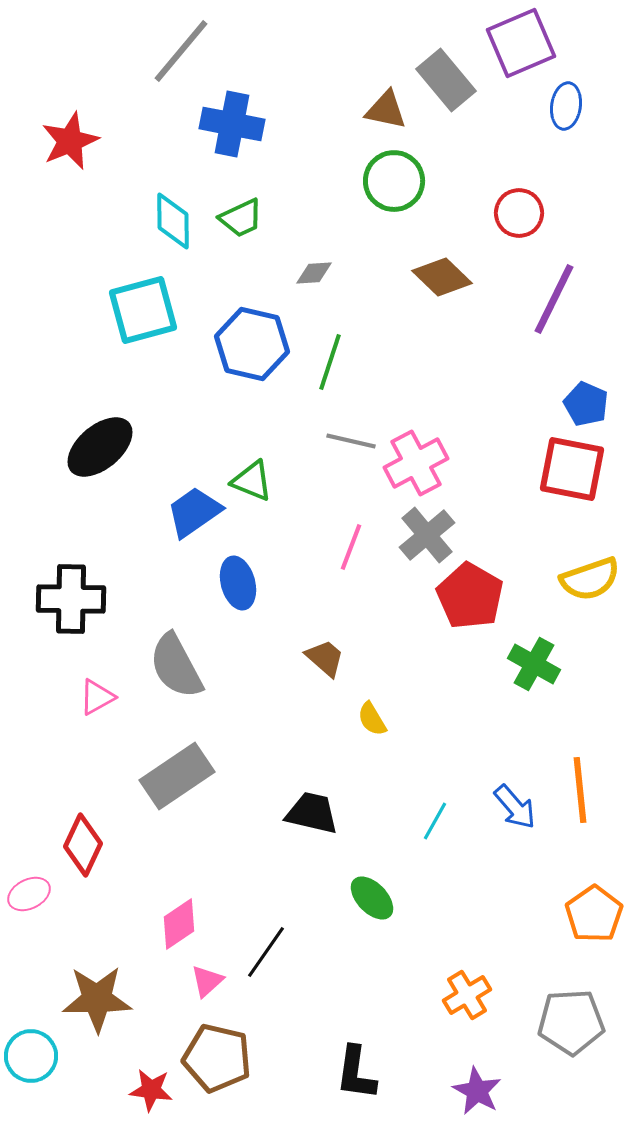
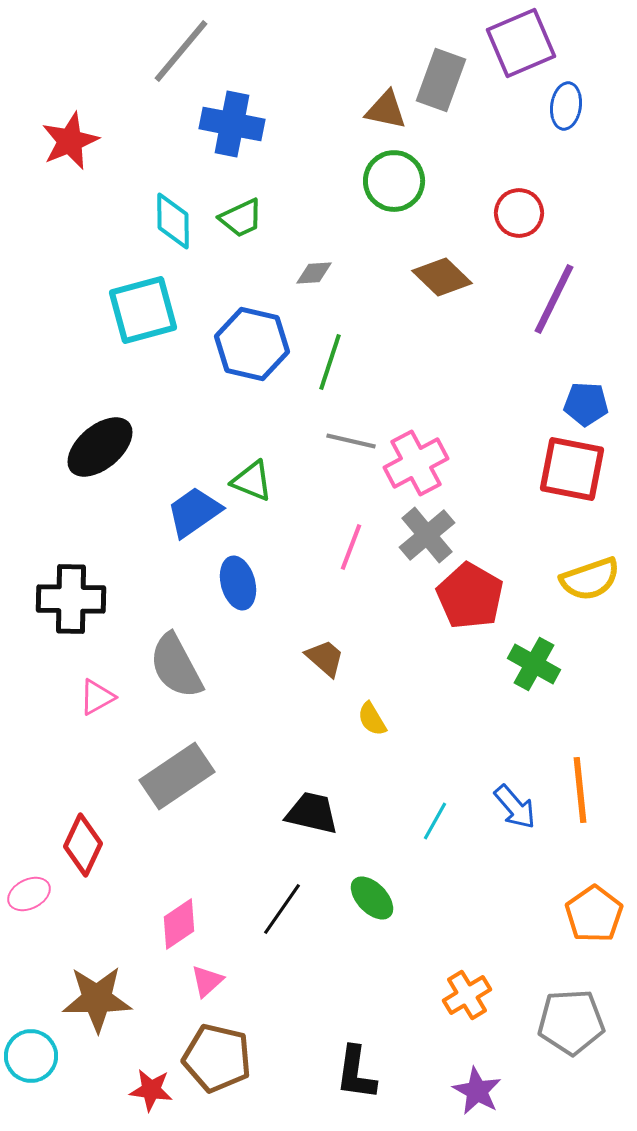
gray rectangle at (446, 80): moved 5 px left; rotated 60 degrees clockwise
blue pentagon at (586, 404): rotated 21 degrees counterclockwise
black line at (266, 952): moved 16 px right, 43 px up
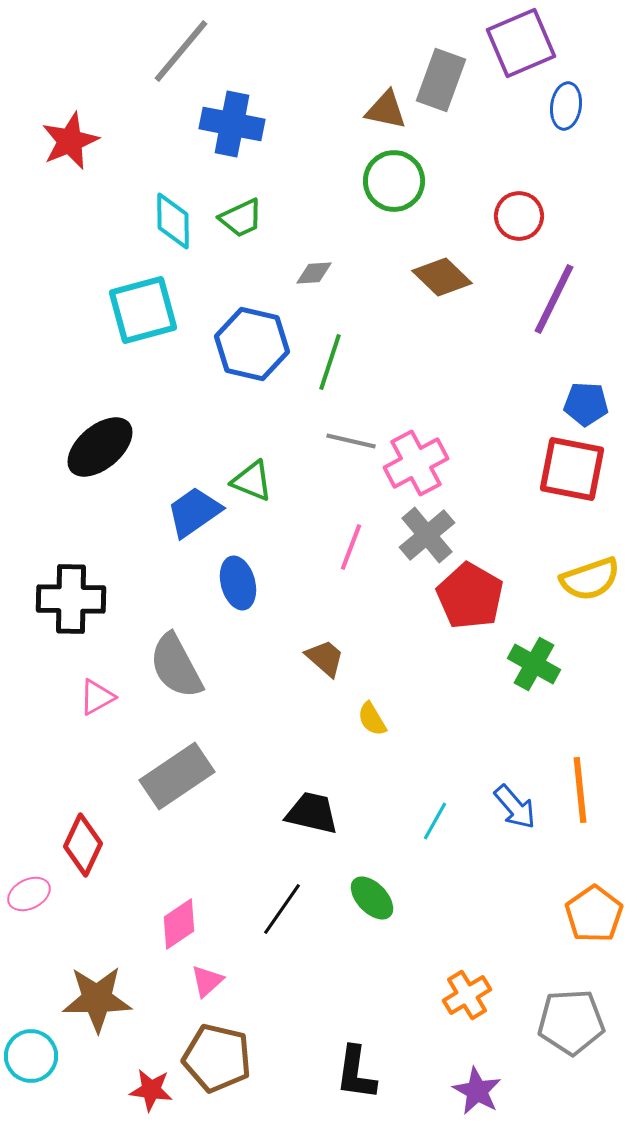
red circle at (519, 213): moved 3 px down
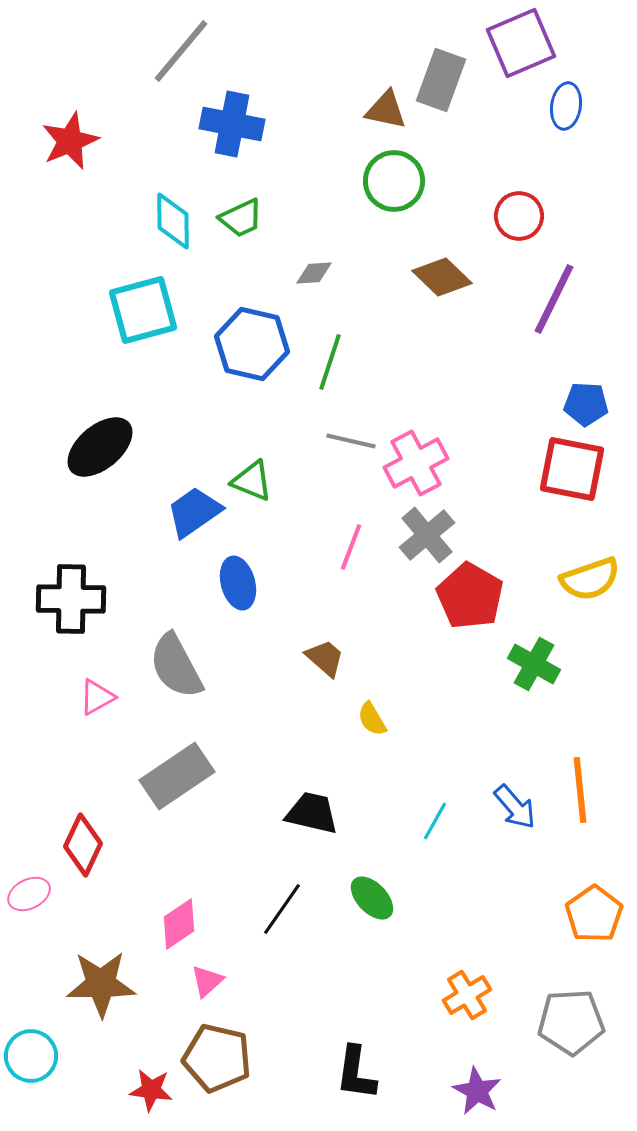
brown star at (97, 999): moved 4 px right, 15 px up
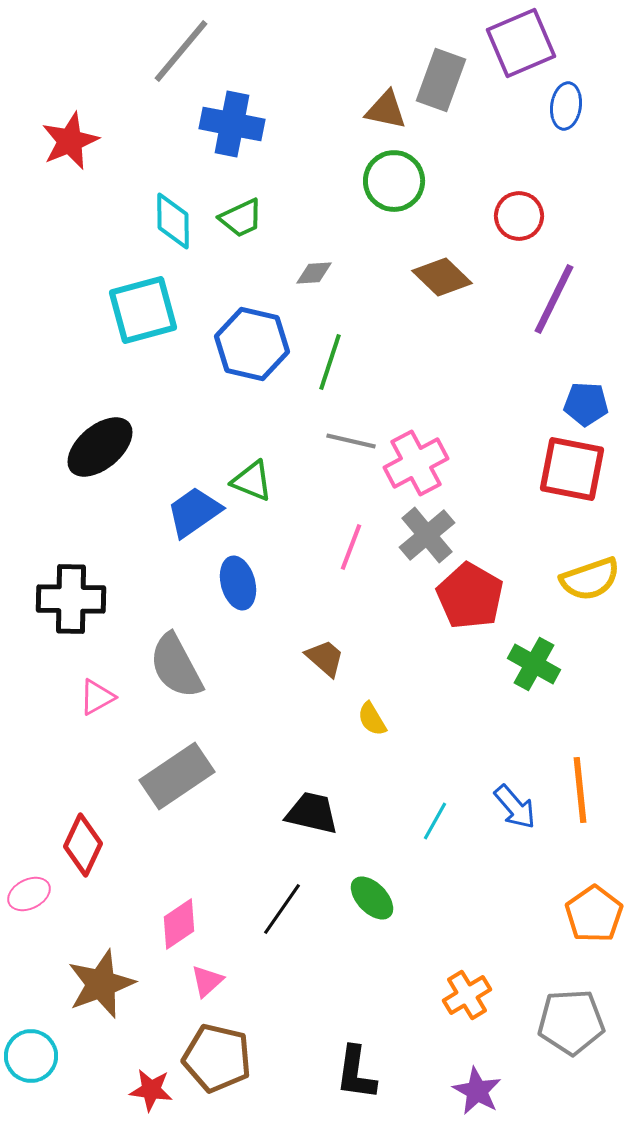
brown star at (101, 984): rotated 20 degrees counterclockwise
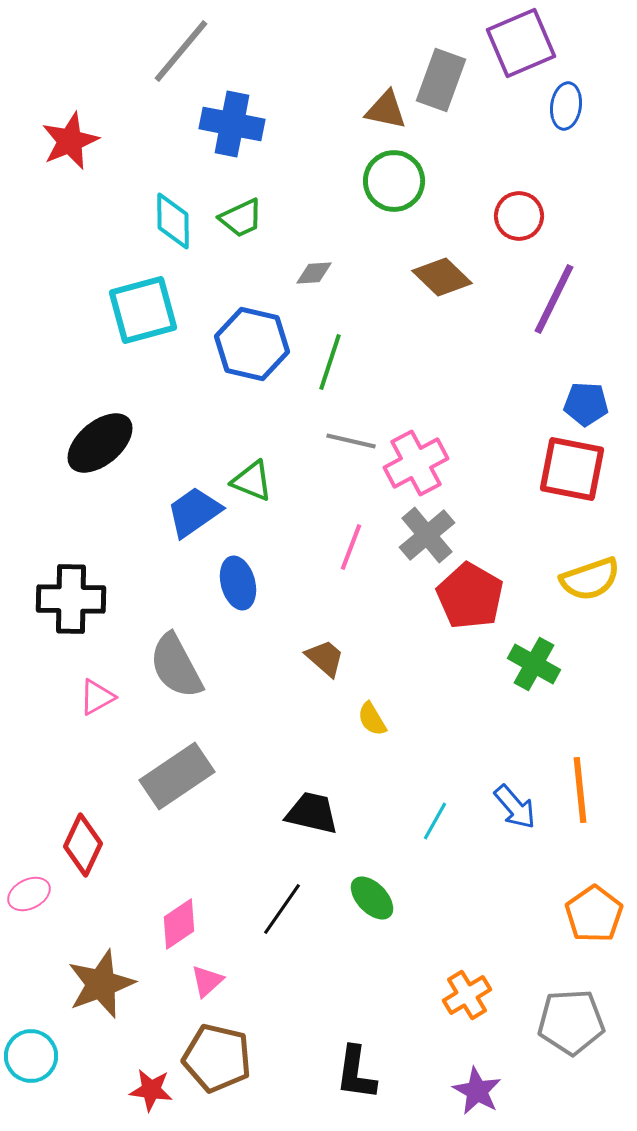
black ellipse at (100, 447): moved 4 px up
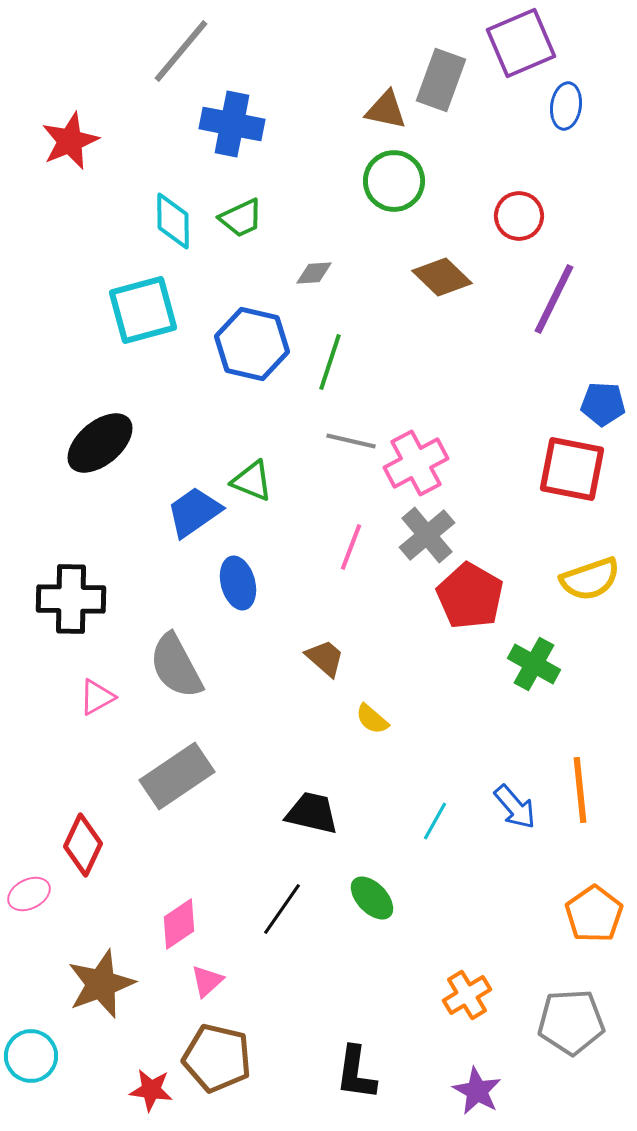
blue pentagon at (586, 404): moved 17 px right
yellow semicircle at (372, 719): rotated 18 degrees counterclockwise
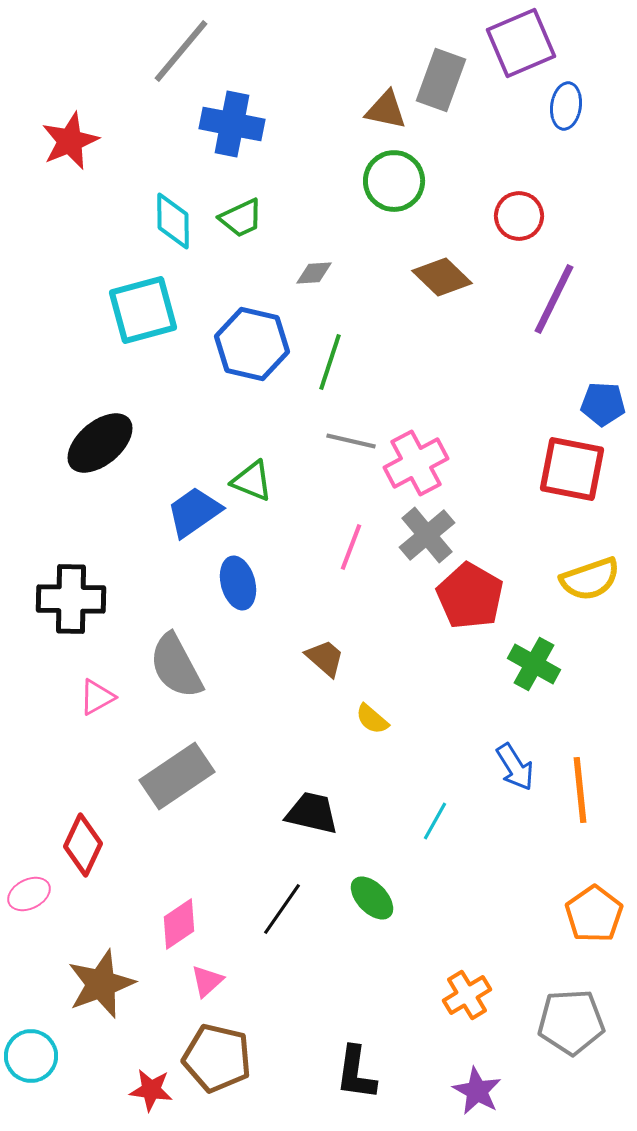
blue arrow at (515, 807): moved 40 px up; rotated 9 degrees clockwise
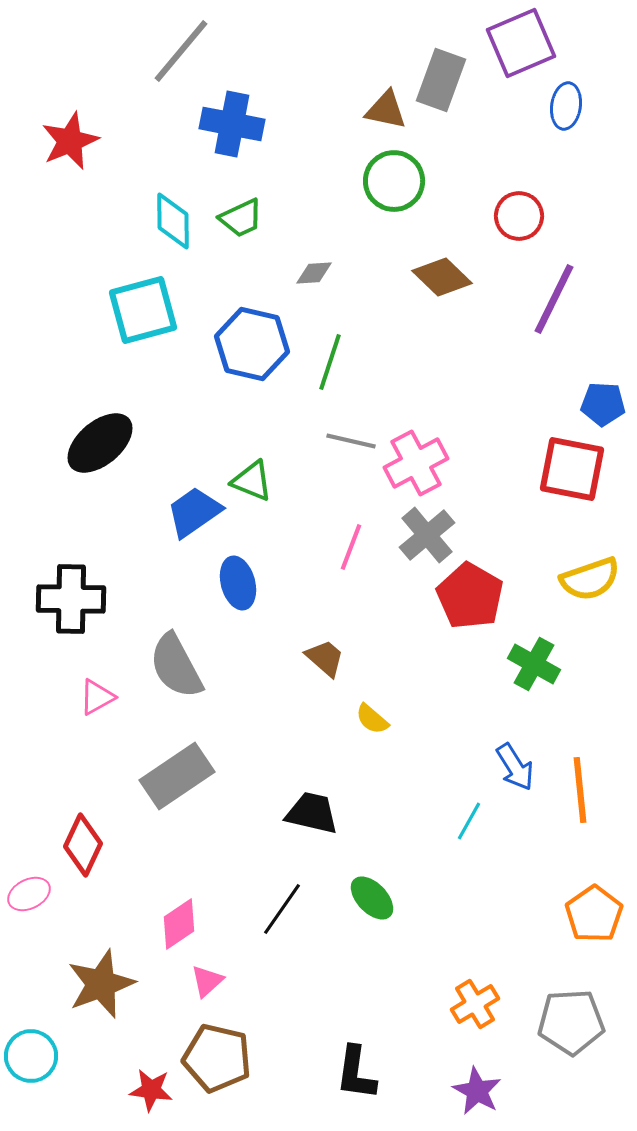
cyan line at (435, 821): moved 34 px right
orange cross at (467, 995): moved 8 px right, 9 px down
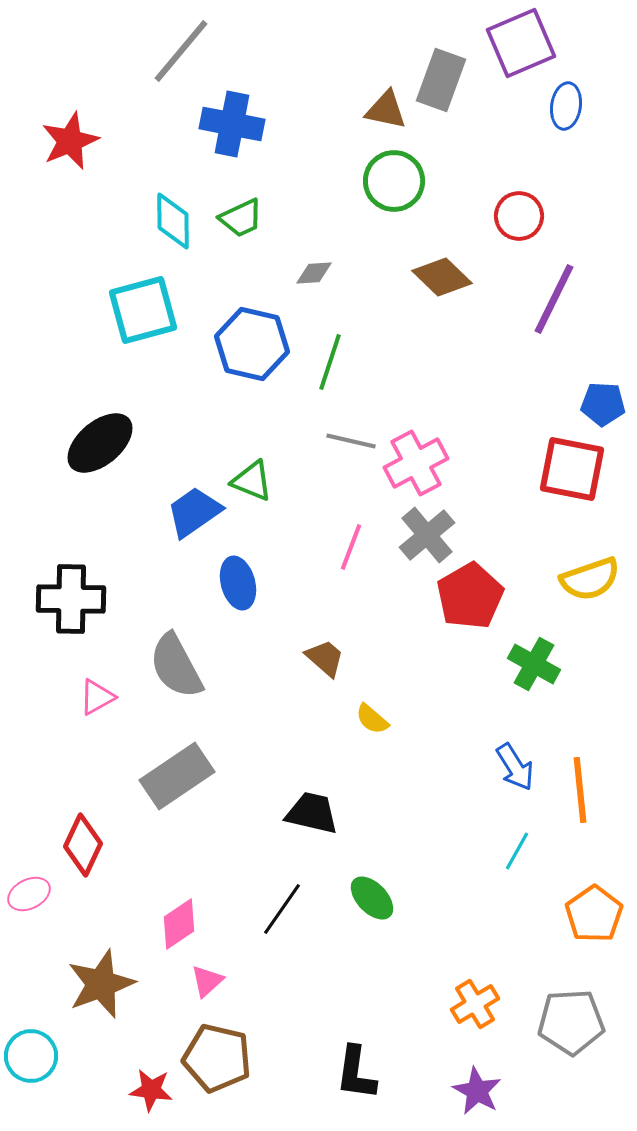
red pentagon at (470, 596): rotated 12 degrees clockwise
cyan line at (469, 821): moved 48 px right, 30 px down
